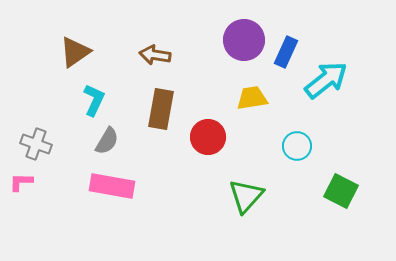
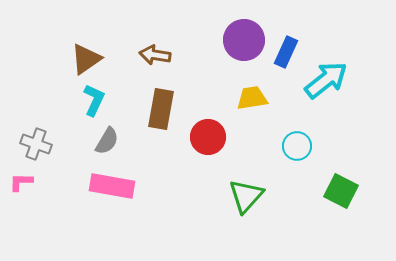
brown triangle: moved 11 px right, 7 px down
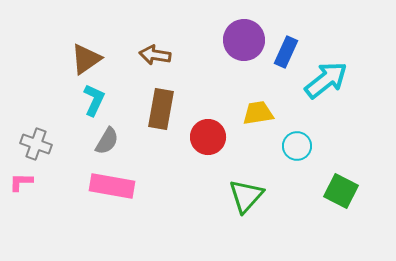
yellow trapezoid: moved 6 px right, 15 px down
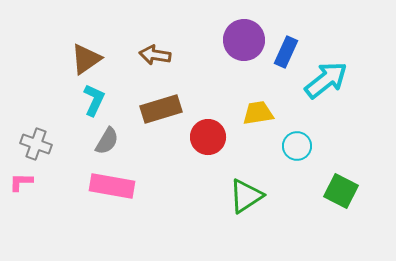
brown rectangle: rotated 63 degrees clockwise
green triangle: rotated 15 degrees clockwise
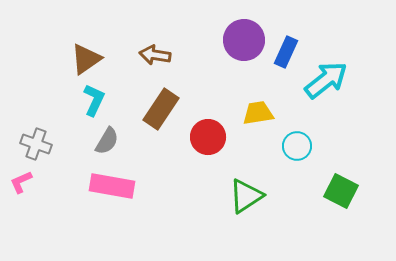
brown rectangle: rotated 39 degrees counterclockwise
pink L-shape: rotated 25 degrees counterclockwise
